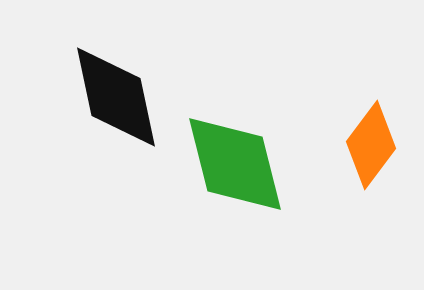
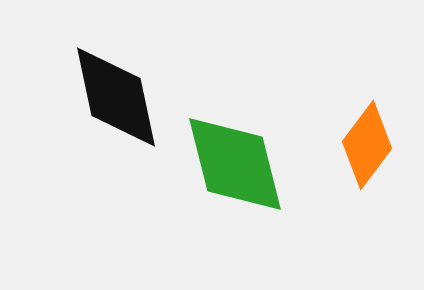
orange diamond: moved 4 px left
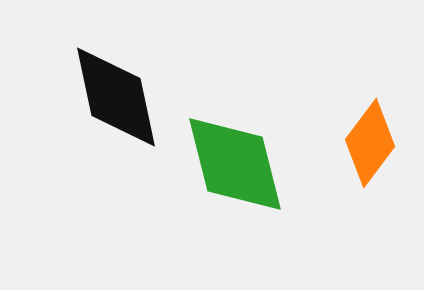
orange diamond: moved 3 px right, 2 px up
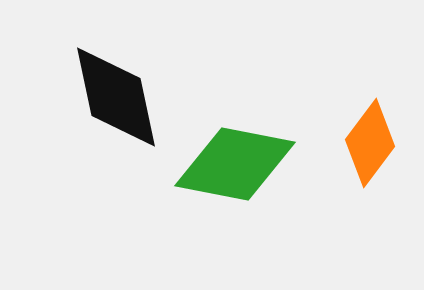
green diamond: rotated 65 degrees counterclockwise
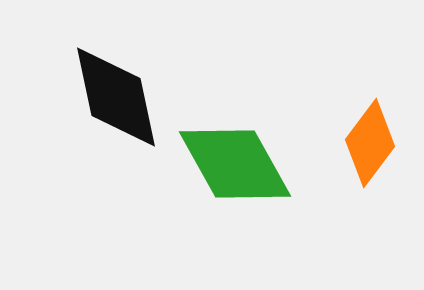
green diamond: rotated 50 degrees clockwise
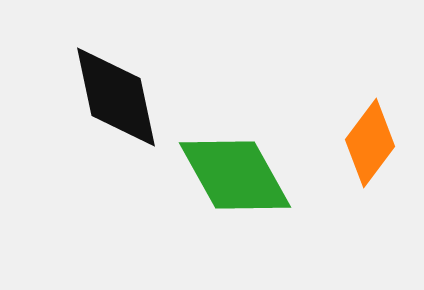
green diamond: moved 11 px down
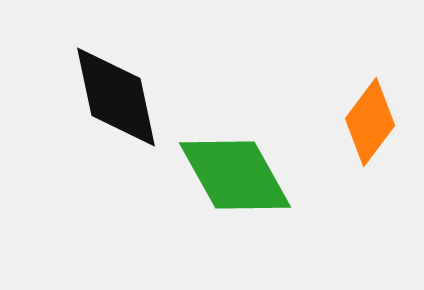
orange diamond: moved 21 px up
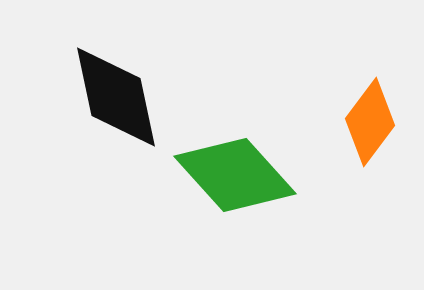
green diamond: rotated 13 degrees counterclockwise
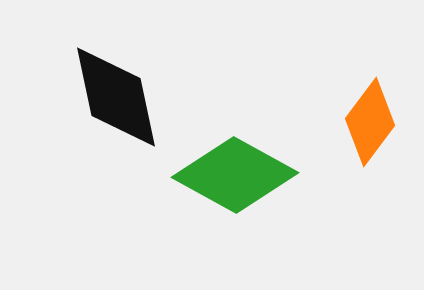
green diamond: rotated 19 degrees counterclockwise
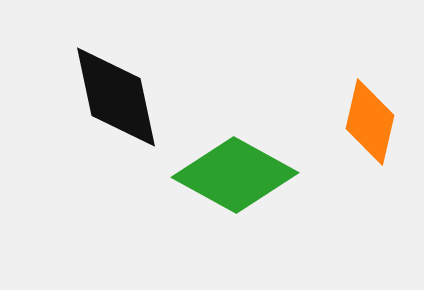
orange diamond: rotated 24 degrees counterclockwise
